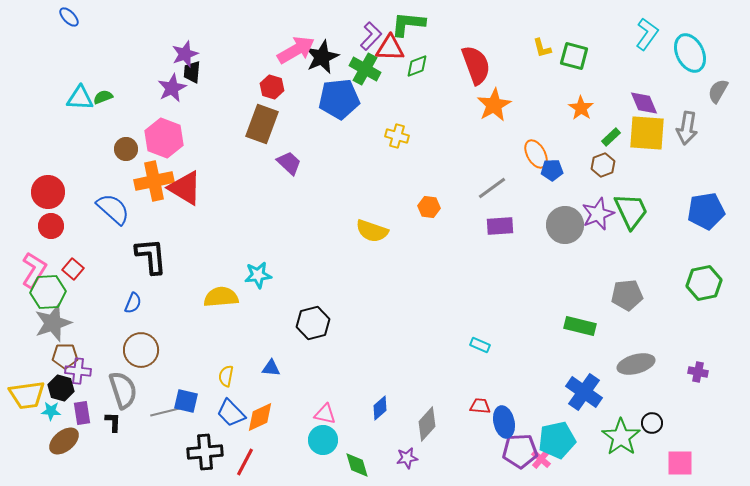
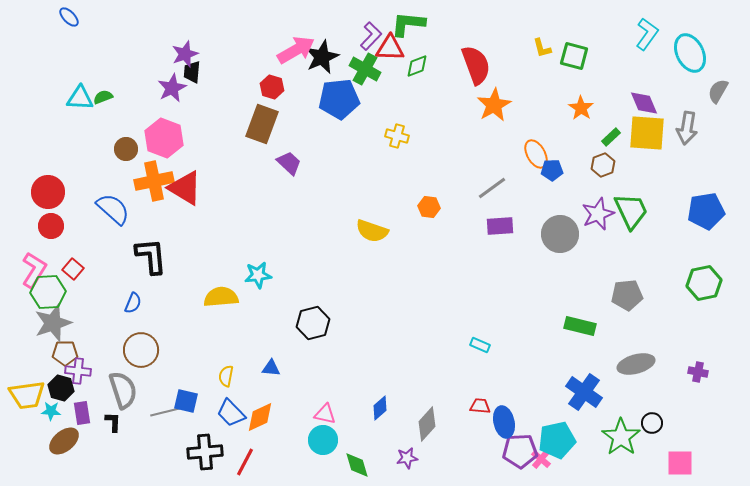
gray circle at (565, 225): moved 5 px left, 9 px down
brown pentagon at (65, 356): moved 3 px up
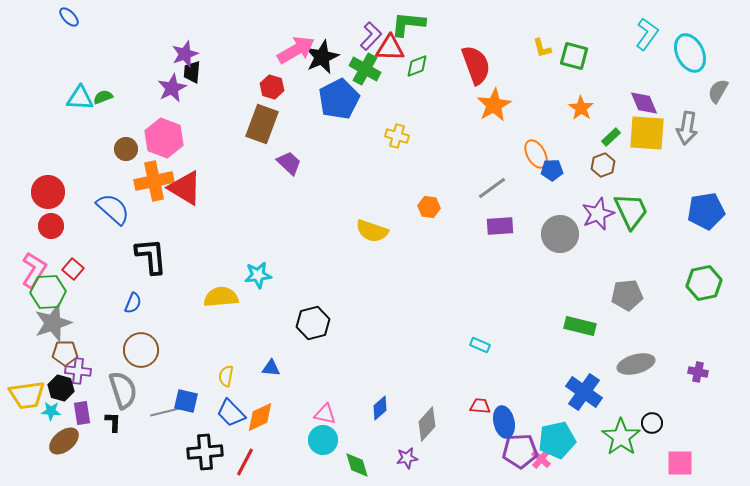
blue pentagon at (339, 99): rotated 21 degrees counterclockwise
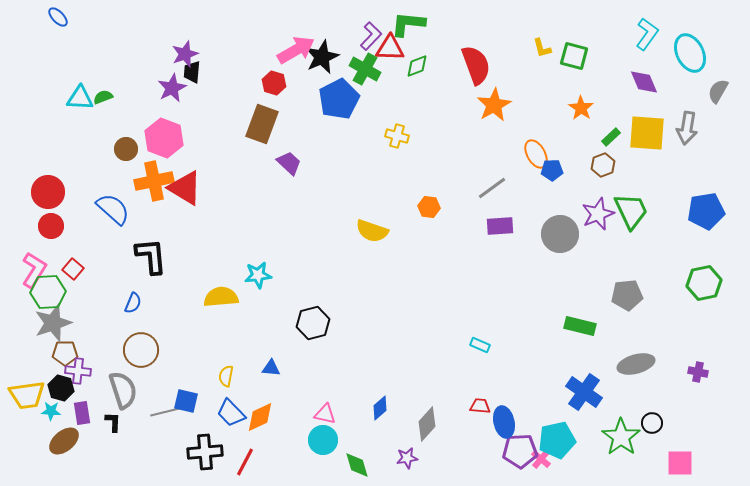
blue ellipse at (69, 17): moved 11 px left
red hexagon at (272, 87): moved 2 px right, 4 px up
purple diamond at (644, 103): moved 21 px up
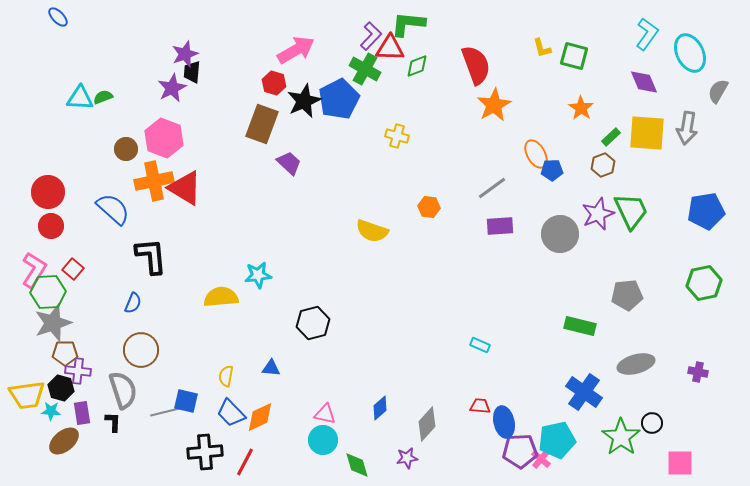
black star at (322, 57): moved 18 px left, 44 px down
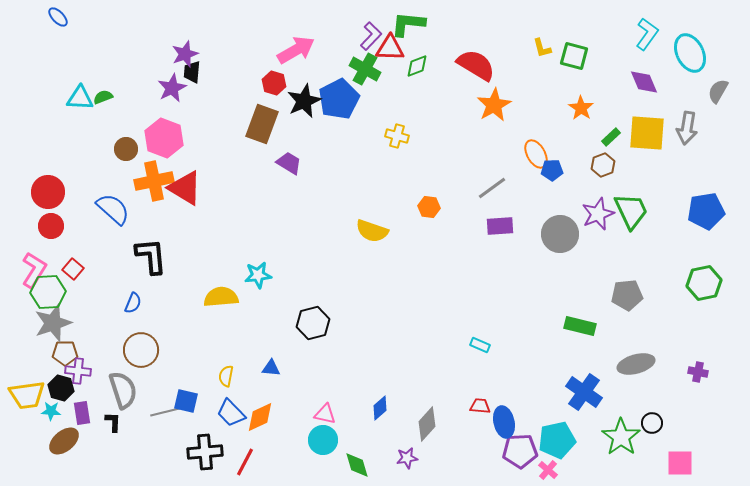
red semicircle at (476, 65): rotated 39 degrees counterclockwise
purple trapezoid at (289, 163): rotated 12 degrees counterclockwise
pink cross at (541, 459): moved 7 px right, 11 px down
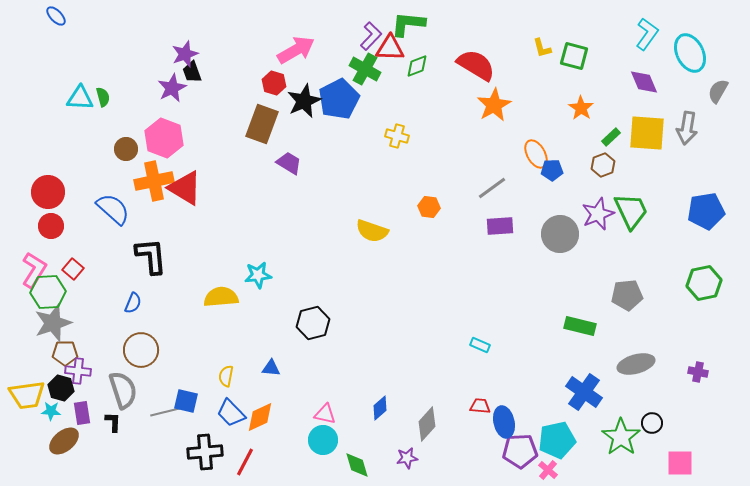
blue ellipse at (58, 17): moved 2 px left, 1 px up
black trapezoid at (192, 72): rotated 25 degrees counterclockwise
green semicircle at (103, 97): rotated 96 degrees clockwise
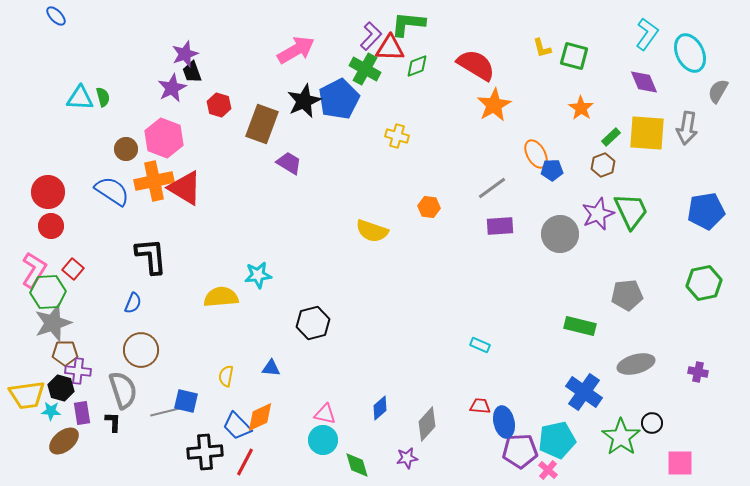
red hexagon at (274, 83): moved 55 px left, 22 px down
blue semicircle at (113, 209): moved 1 px left, 18 px up; rotated 9 degrees counterclockwise
blue trapezoid at (231, 413): moved 6 px right, 13 px down
